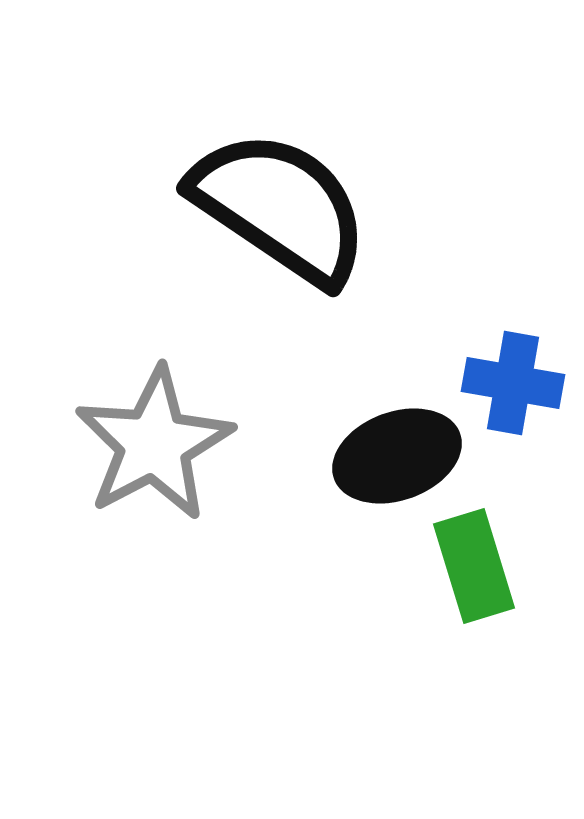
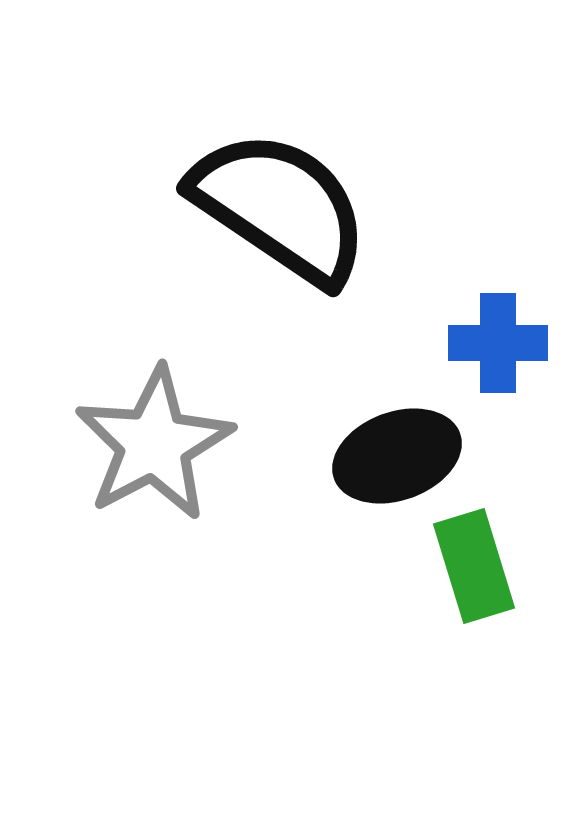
blue cross: moved 15 px left, 40 px up; rotated 10 degrees counterclockwise
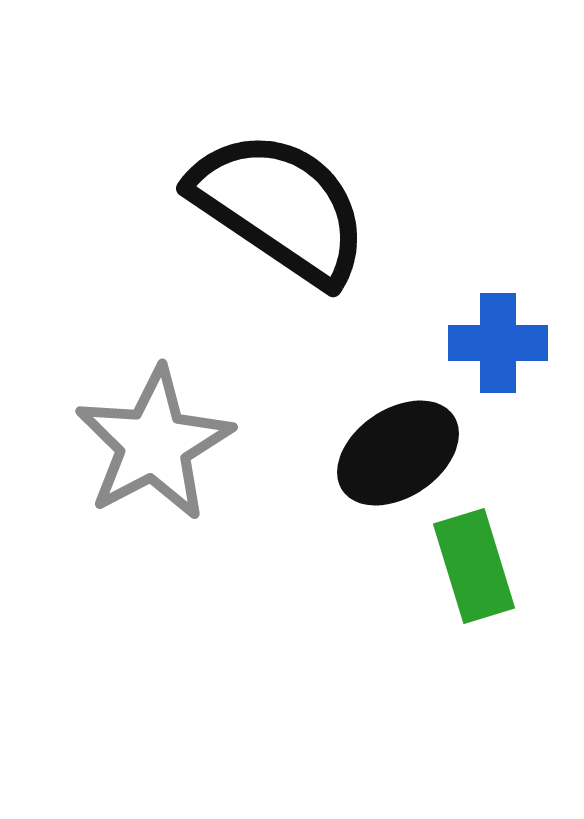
black ellipse: moved 1 px right, 3 px up; rotated 14 degrees counterclockwise
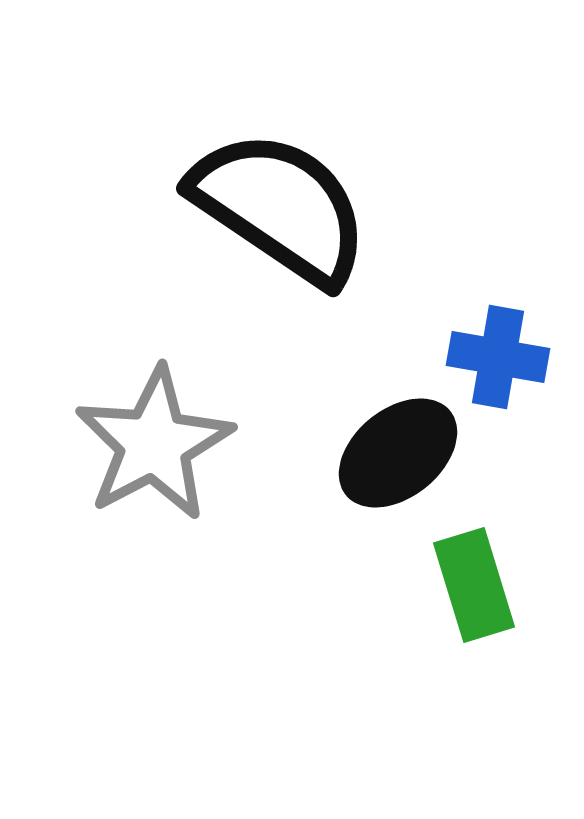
blue cross: moved 14 px down; rotated 10 degrees clockwise
black ellipse: rotated 5 degrees counterclockwise
green rectangle: moved 19 px down
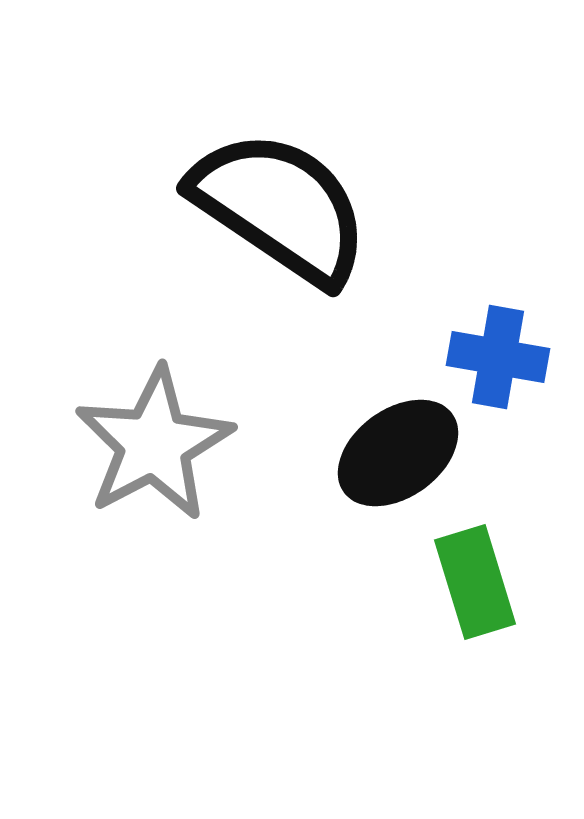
black ellipse: rotated 3 degrees clockwise
green rectangle: moved 1 px right, 3 px up
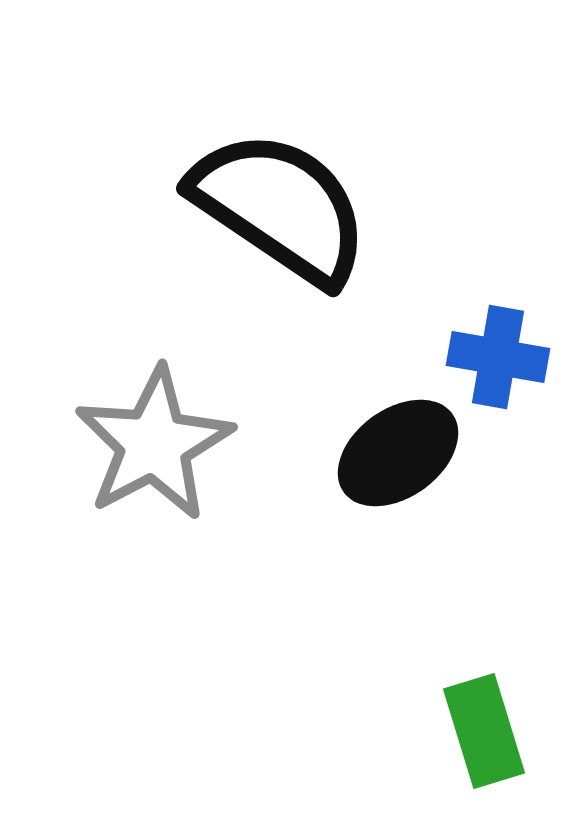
green rectangle: moved 9 px right, 149 px down
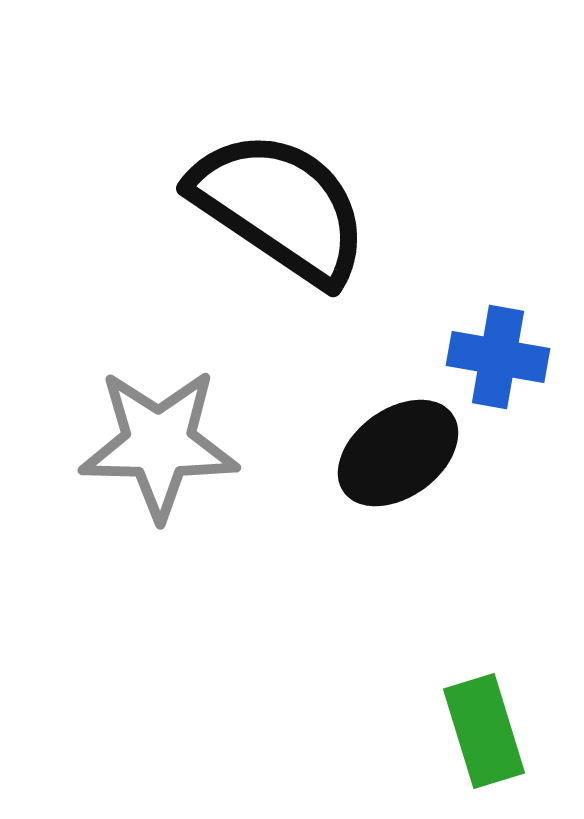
gray star: moved 5 px right; rotated 29 degrees clockwise
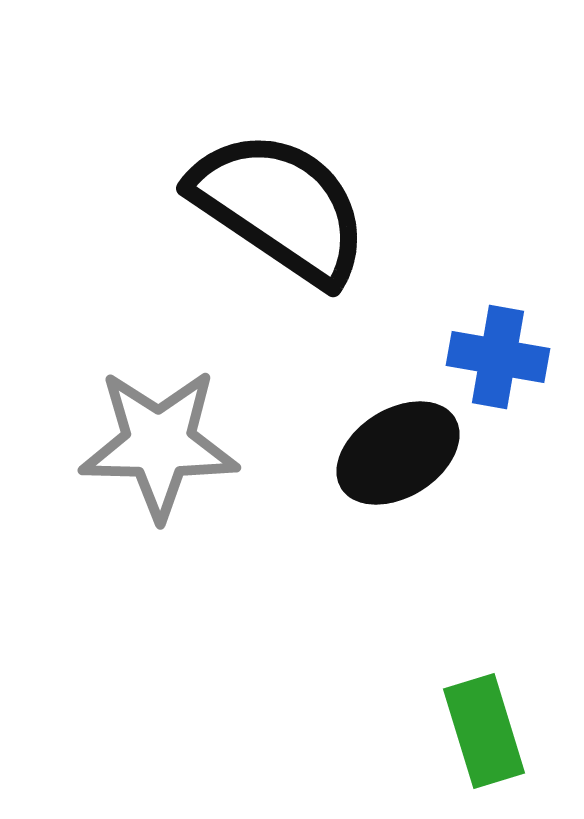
black ellipse: rotated 4 degrees clockwise
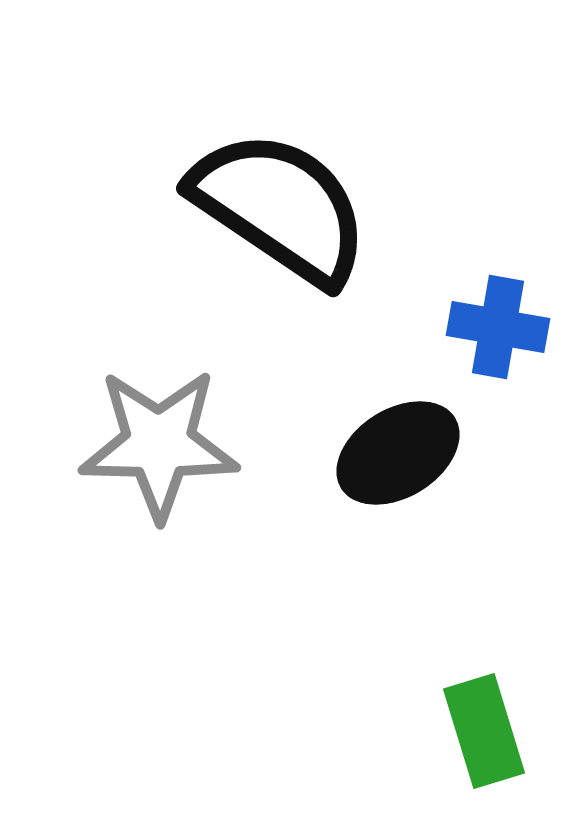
blue cross: moved 30 px up
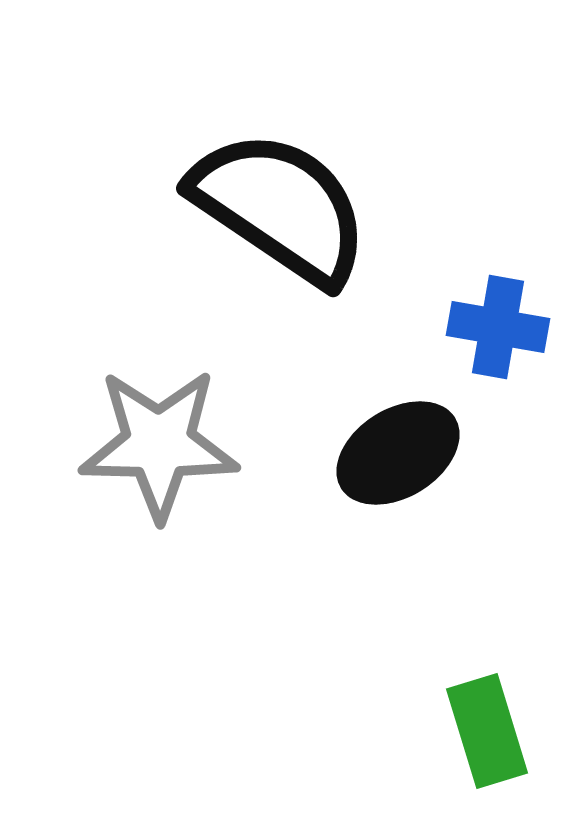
green rectangle: moved 3 px right
